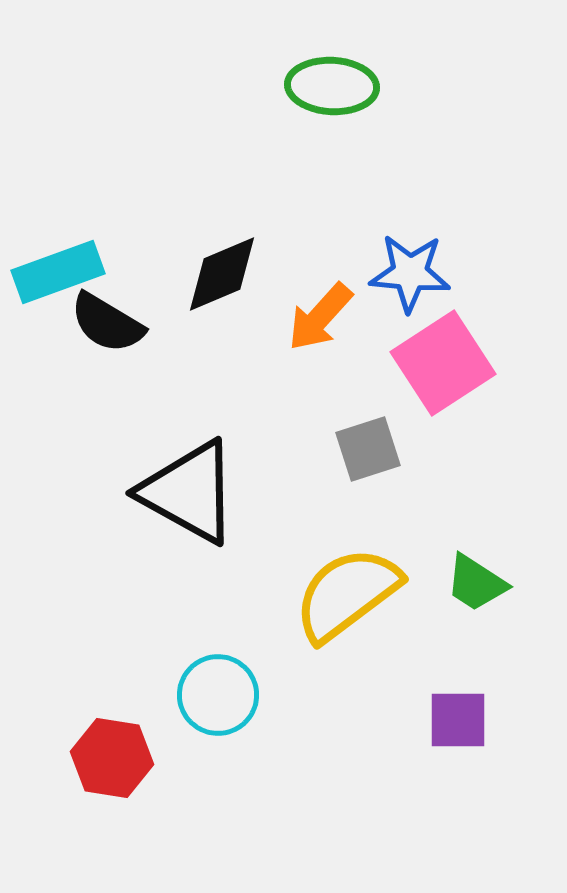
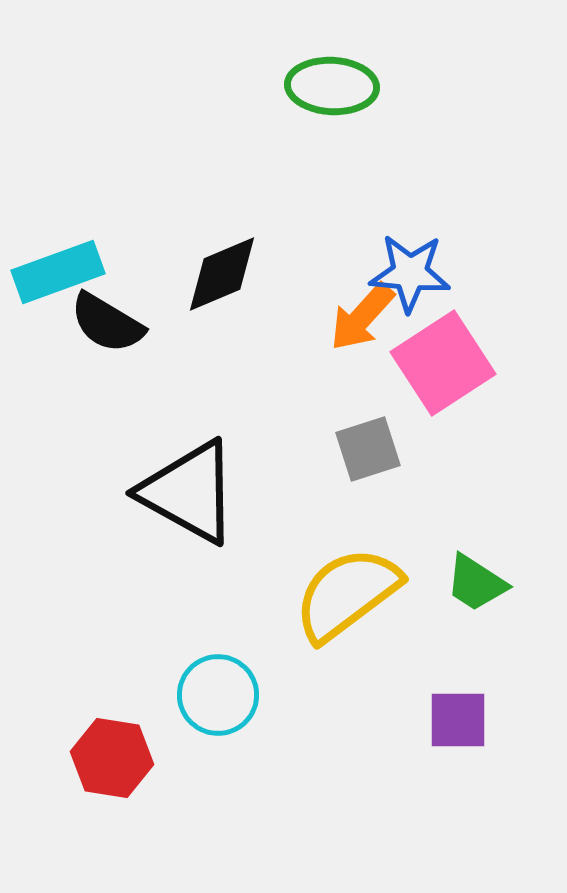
orange arrow: moved 42 px right
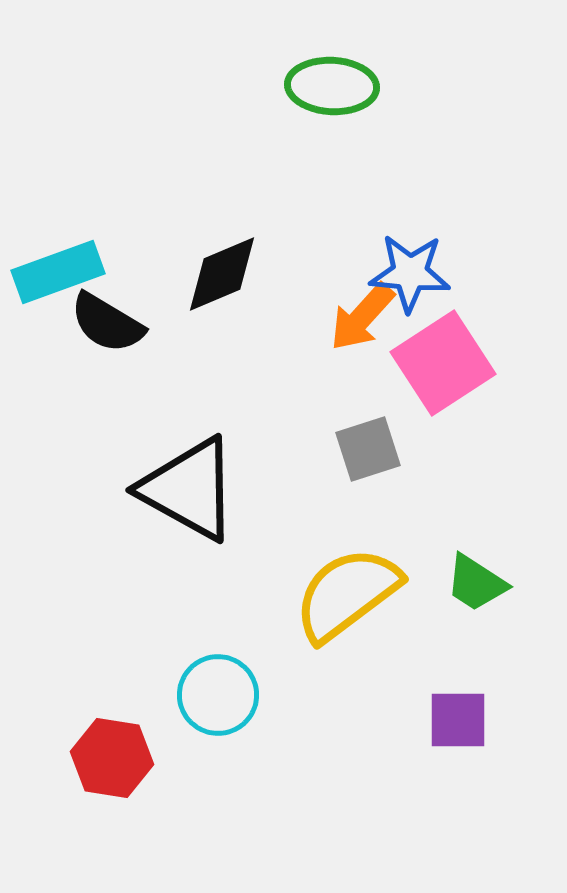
black triangle: moved 3 px up
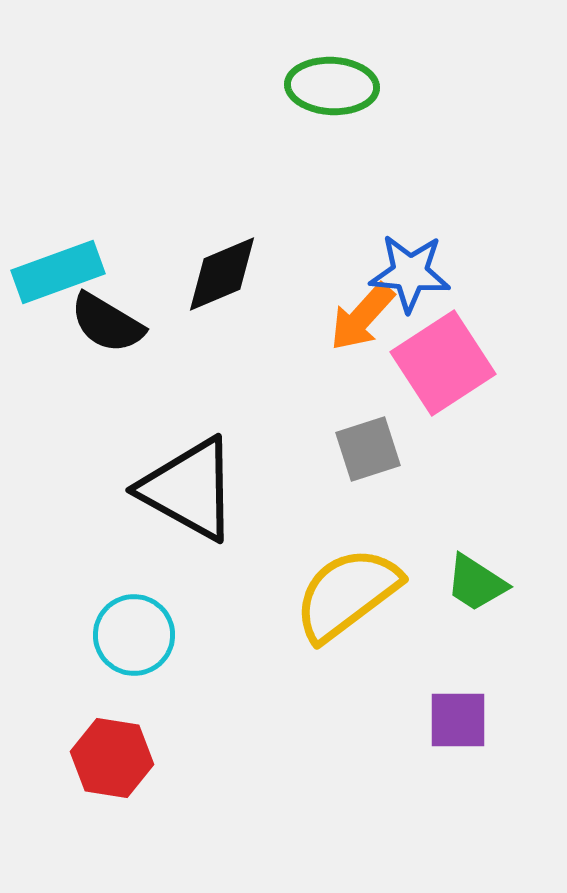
cyan circle: moved 84 px left, 60 px up
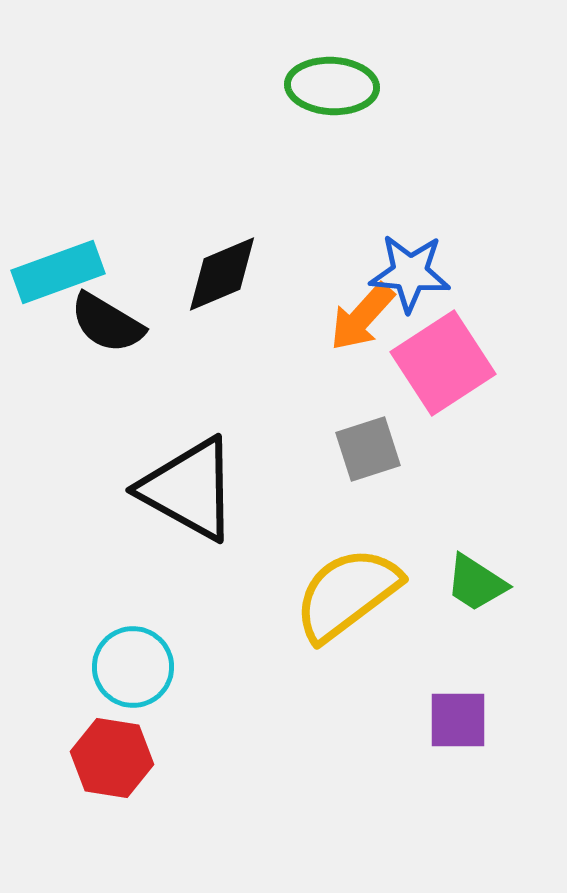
cyan circle: moved 1 px left, 32 px down
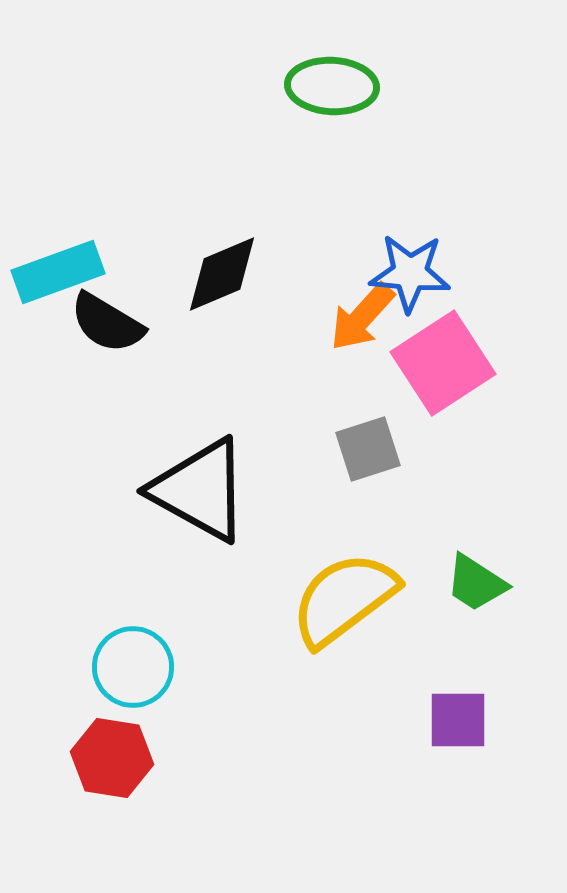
black triangle: moved 11 px right, 1 px down
yellow semicircle: moved 3 px left, 5 px down
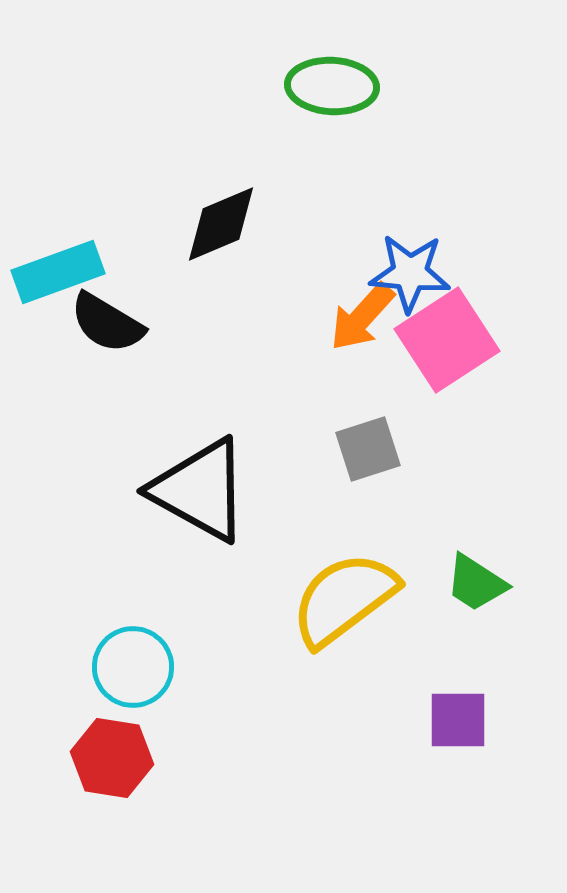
black diamond: moved 1 px left, 50 px up
pink square: moved 4 px right, 23 px up
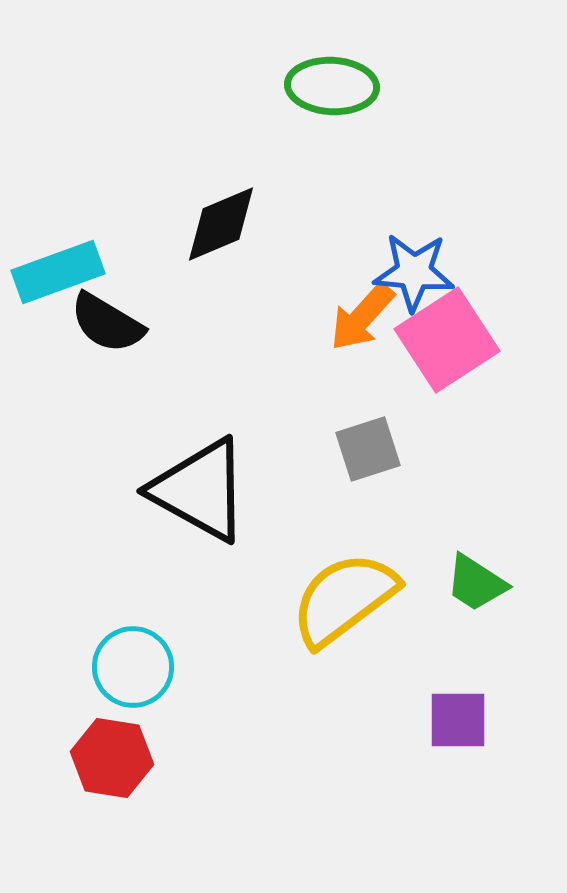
blue star: moved 4 px right, 1 px up
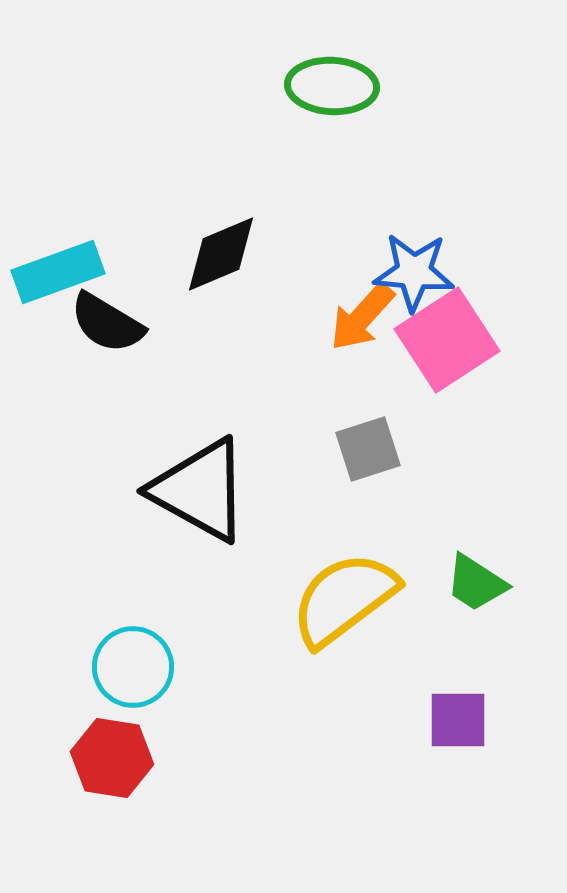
black diamond: moved 30 px down
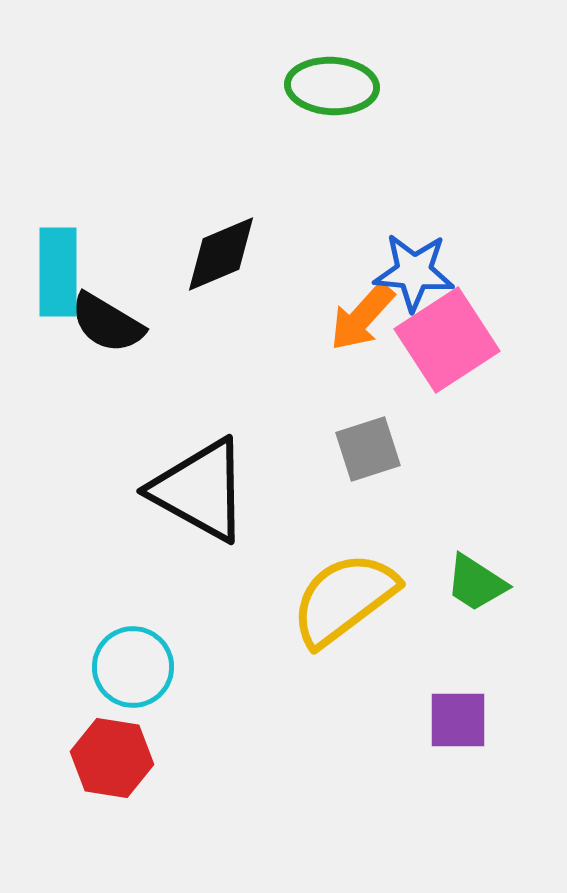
cyan rectangle: rotated 70 degrees counterclockwise
